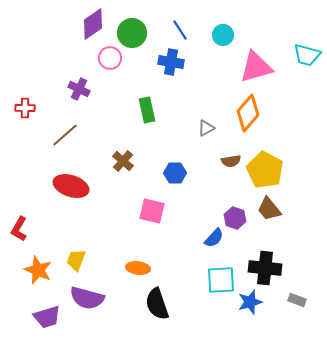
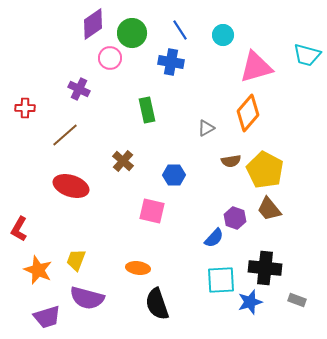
blue hexagon: moved 1 px left, 2 px down
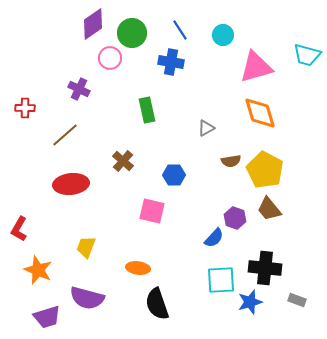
orange diamond: moved 12 px right; rotated 57 degrees counterclockwise
red ellipse: moved 2 px up; rotated 24 degrees counterclockwise
yellow trapezoid: moved 10 px right, 13 px up
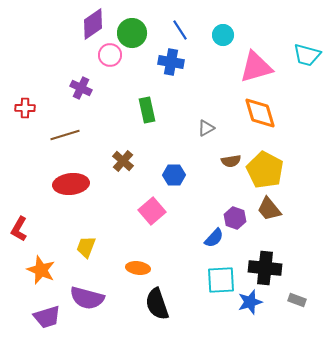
pink circle: moved 3 px up
purple cross: moved 2 px right, 1 px up
brown line: rotated 24 degrees clockwise
pink square: rotated 36 degrees clockwise
orange star: moved 3 px right
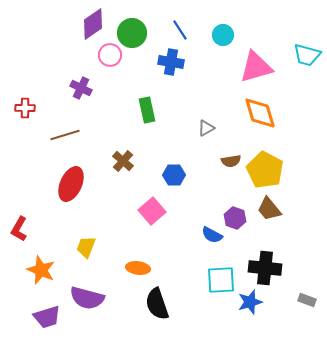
red ellipse: rotated 60 degrees counterclockwise
blue semicircle: moved 2 px left, 3 px up; rotated 75 degrees clockwise
gray rectangle: moved 10 px right
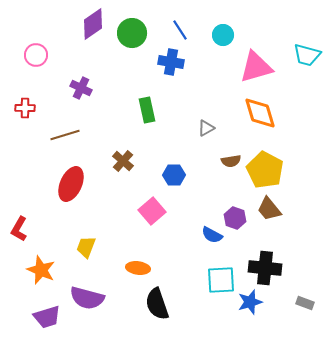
pink circle: moved 74 px left
gray rectangle: moved 2 px left, 3 px down
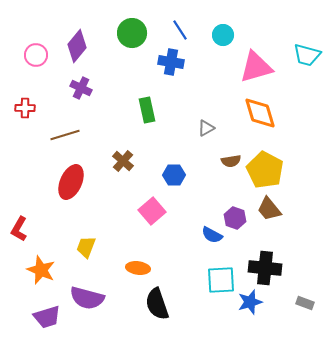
purple diamond: moved 16 px left, 22 px down; rotated 16 degrees counterclockwise
red ellipse: moved 2 px up
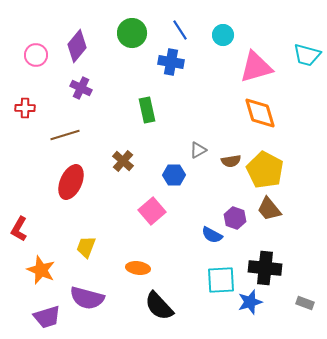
gray triangle: moved 8 px left, 22 px down
black semicircle: moved 2 px right, 2 px down; rotated 24 degrees counterclockwise
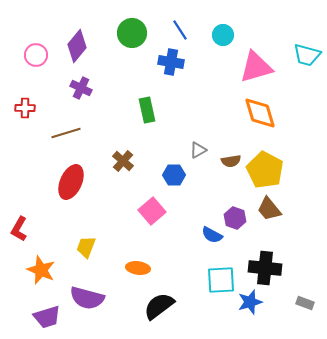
brown line: moved 1 px right, 2 px up
black semicircle: rotated 96 degrees clockwise
